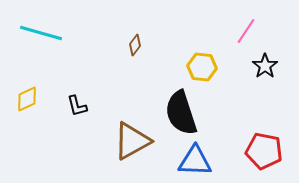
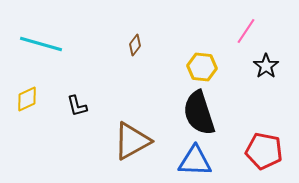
cyan line: moved 11 px down
black star: moved 1 px right
black semicircle: moved 18 px right
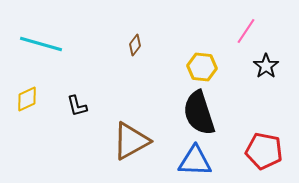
brown triangle: moved 1 px left
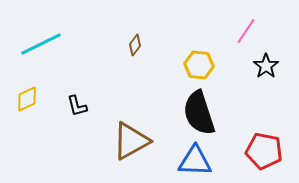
cyan line: rotated 42 degrees counterclockwise
yellow hexagon: moved 3 px left, 2 px up
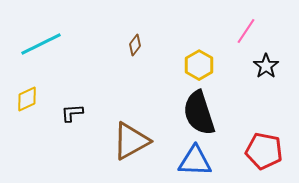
yellow hexagon: rotated 24 degrees clockwise
black L-shape: moved 5 px left, 7 px down; rotated 100 degrees clockwise
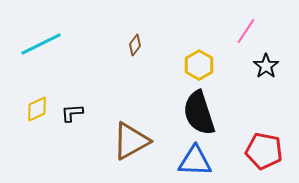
yellow diamond: moved 10 px right, 10 px down
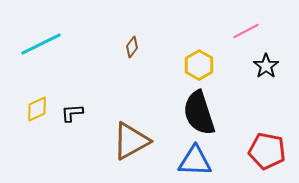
pink line: rotated 28 degrees clockwise
brown diamond: moved 3 px left, 2 px down
red pentagon: moved 3 px right
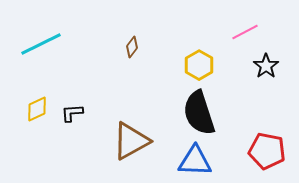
pink line: moved 1 px left, 1 px down
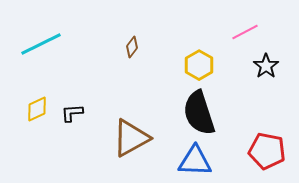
brown triangle: moved 3 px up
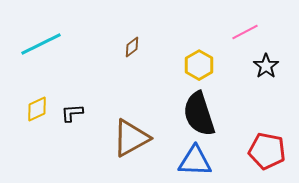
brown diamond: rotated 15 degrees clockwise
black semicircle: moved 1 px down
